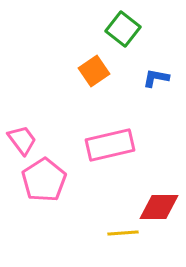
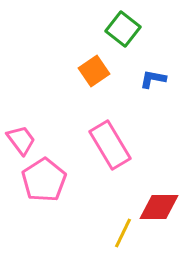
blue L-shape: moved 3 px left, 1 px down
pink trapezoid: moved 1 px left
pink rectangle: rotated 72 degrees clockwise
yellow line: rotated 60 degrees counterclockwise
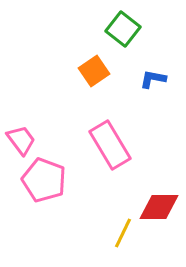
pink pentagon: rotated 18 degrees counterclockwise
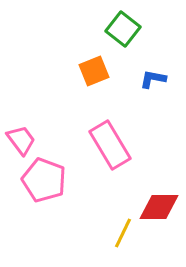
orange square: rotated 12 degrees clockwise
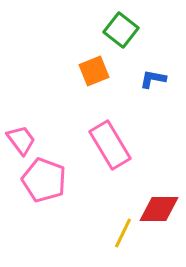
green square: moved 2 px left, 1 px down
red diamond: moved 2 px down
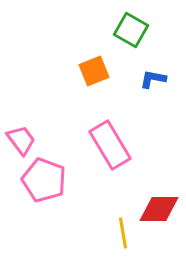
green square: moved 10 px right; rotated 8 degrees counterclockwise
yellow line: rotated 36 degrees counterclockwise
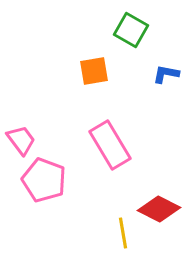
orange square: rotated 12 degrees clockwise
blue L-shape: moved 13 px right, 5 px up
red diamond: rotated 27 degrees clockwise
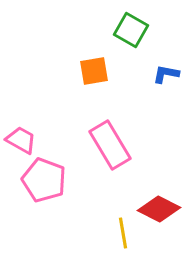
pink trapezoid: rotated 24 degrees counterclockwise
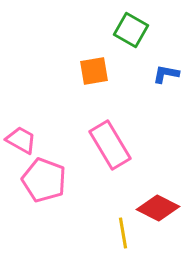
red diamond: moved 1 px left, 1 px up
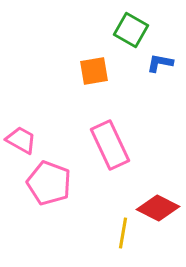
blue L-shape: moved 6 px left, 11 px up
pink rectangle: rotated 6 degrees clockwise
pink pentagon: moved 5 px right, 3 px down
yellow line: rotated 20 degrees clockwise
